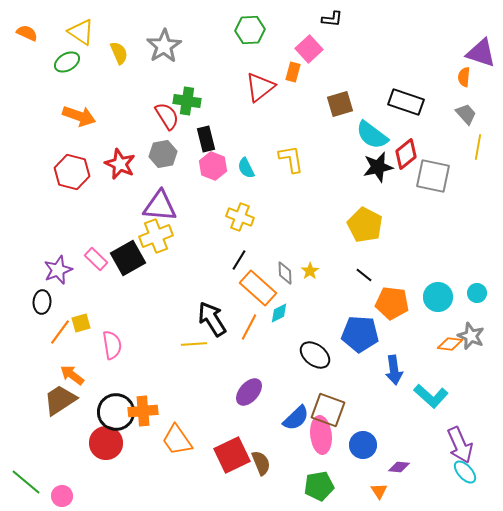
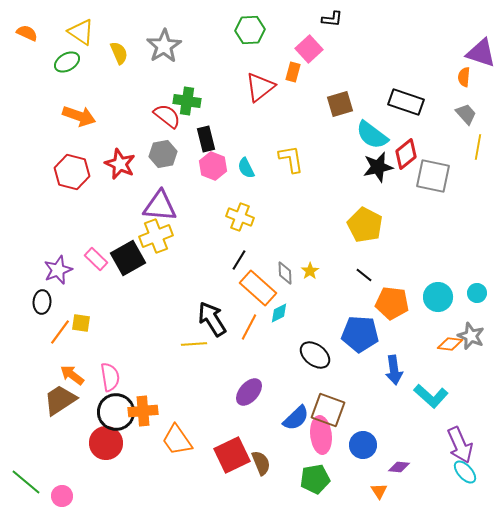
red semicircle at (167, 116): rotated 20 degrees counterclockwise
yellow square at (81, 323): rotated 24 degrees clockwise
pink semicircle at (112, 345): moved 2 px left, 32 px down
green pentagon at (319, 486): moved 4 px left, 7 px up
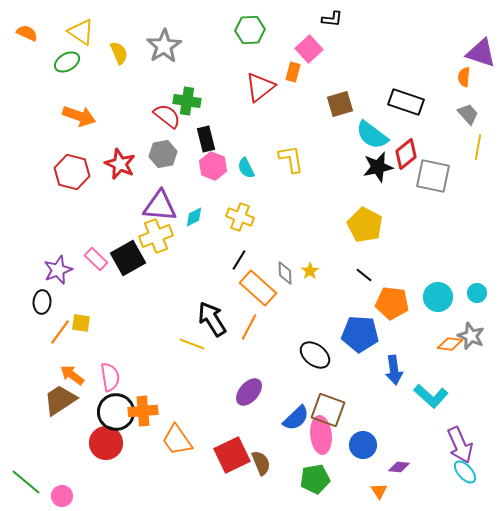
gray trapezoid at (466, 114): moved 2 px right
cyan diamond at (279, 313): moved 85 px left, 96 px up
yellow line at (194, 344): moved 2 px left; rotated 25 degrees clockwise
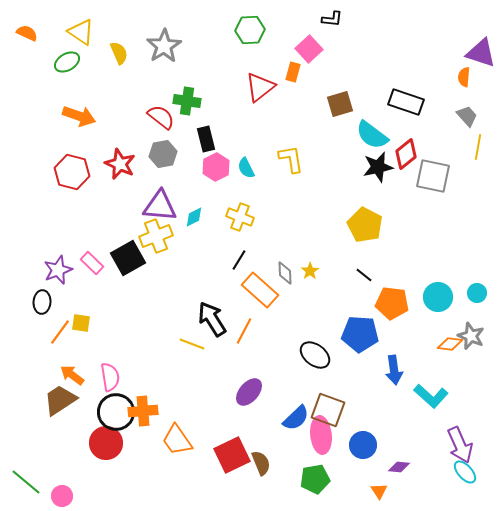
gray trapezoid at (468, 114): moved 1 px left, 2 px down
red semicircle at (167, 116): moved 6 px left, 1 px down
pink hexagon at (213, 166): moved 3 px right, 1 px down; rotated 12 degrees clockwise
pink rectangle at (96, 259): moved 4 px left, 4 px down
orange rectangle at (258, 288): moved 2 px right, 2 px down
orange line at (249, 327): moved 5 px left, 4 px down
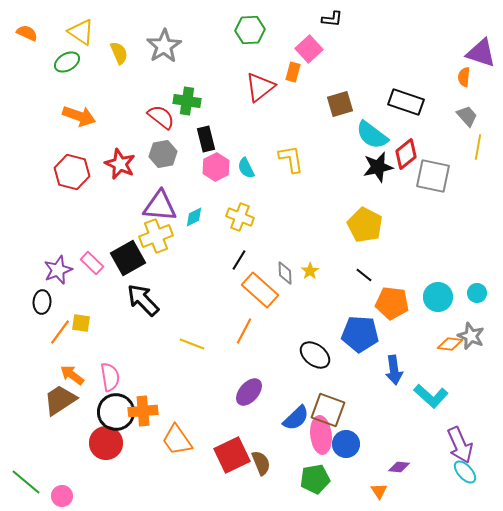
black arrow at (212, 319): moved 69 px left, 19 px up; rotated 12 degrees counterclockwise
blue circle at (363, 445): moved 17 px left, 1 px up
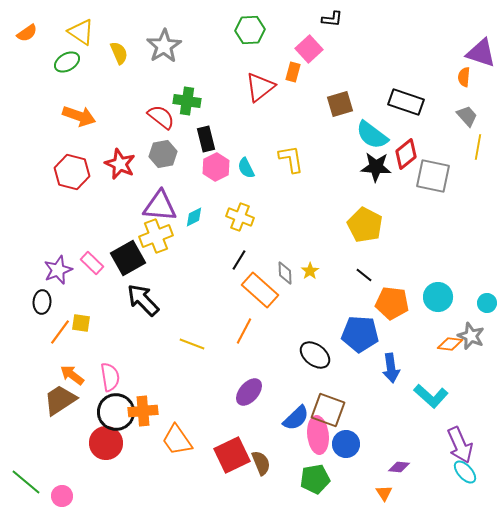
orange semicircle at (27, 33): rotated 120 degrees clockwise
black star at (378, 167): moved 2 px left; rotated 16 degrees clockwise
cyan circle at (477, 293): moved 10 px right, 10 px down
blue arrow at (394, 370): moved 3 px left, 2 px up
pink ellipse at (321, 435): moved 3 px left
orange triangle at (379, 491): moved 5 px right, 2 px down
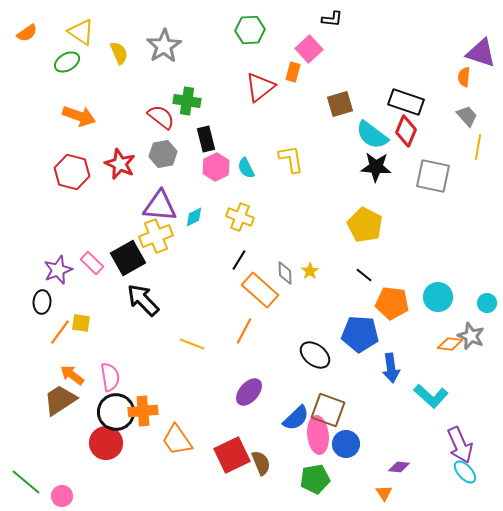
red diamond at (406, 154): moved 23 px up; rotated 28 degrees counterclockwise
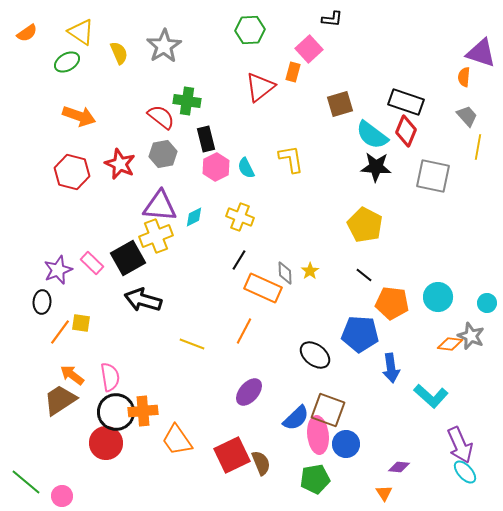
orange rectangle at (260, 290): moved 3 px right, 2 px up; rotated 18 degrees counterclockwise
black arrow at (143, 300): rotated 30 degrees counterclockwise
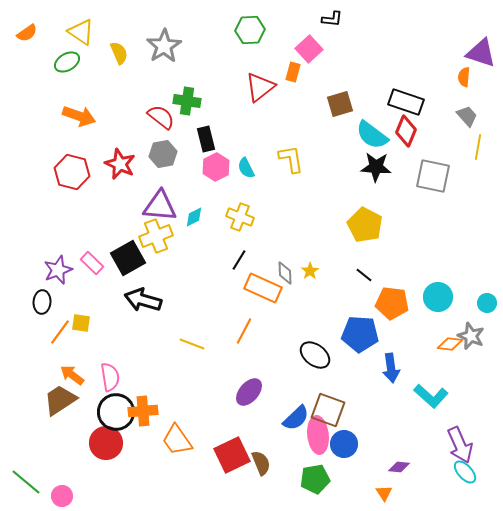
blue circle at (346, 444): moved 2 px left
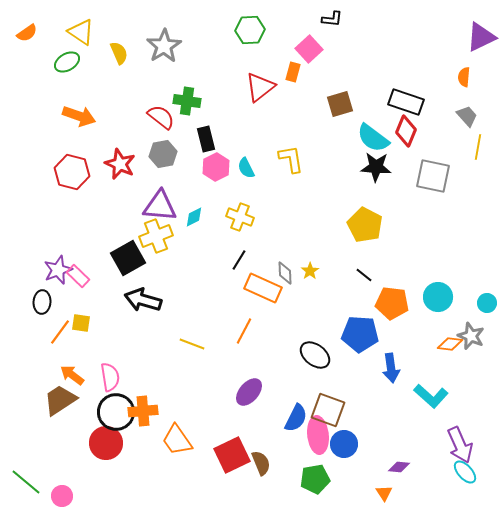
purple triangle at (481, 53): moved 16 px up; rotated 44 degrees counterclockwise
cyan semicircle at (372, 135): moved 1 px right, 3 px down
pink rectangle at (92, 263): moved 14 px left, 13 px down
blue semicircle at (296, 418): rotated 20 degrees counterclockwise
